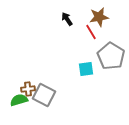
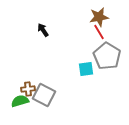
black arrow: moved 24 px left, 11 px down
red line: moved 8 px right
gray pentagon: moved 4 px left
green semicircle: moved 1 px right, 1 px down
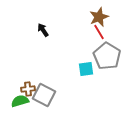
brown star: rotated 12 degrees counterclockwise
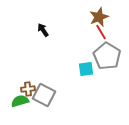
red line: moved 2 px right
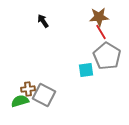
brown star: rotated 18 degrees clockwise
black arrow: moved 9 px up
cyan square: moved 1 px down
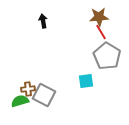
black arrow: rotated 24 degrees clockwise
cyan square: moved 11 px down
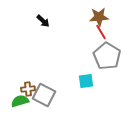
black arrow: rotated 144 degrees clockwise
